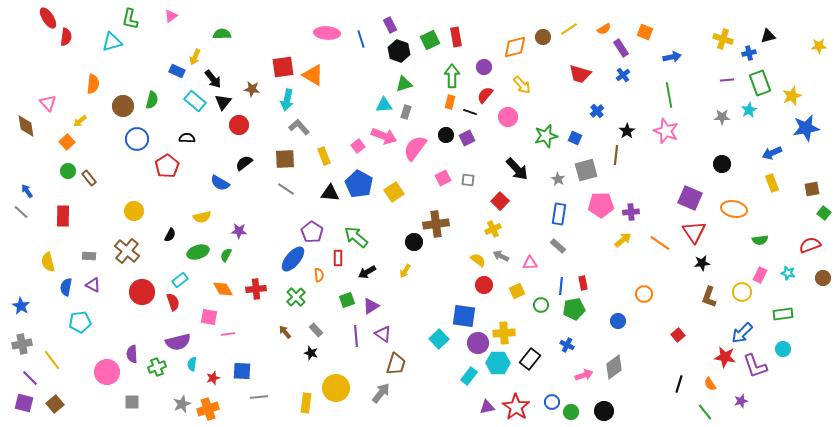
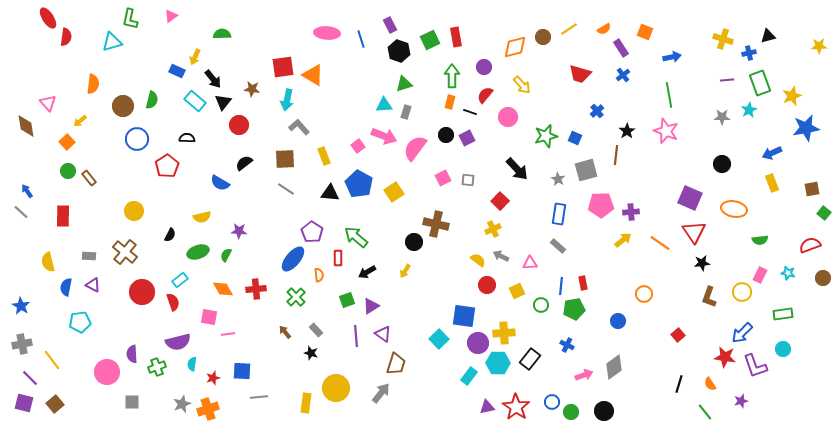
brown cross at (436, 224): rotated 20 degrees clockwise
brown cross at (127, 251): moved 2 px left, 1 px down
red circle at (484, 285): moved 3 px right
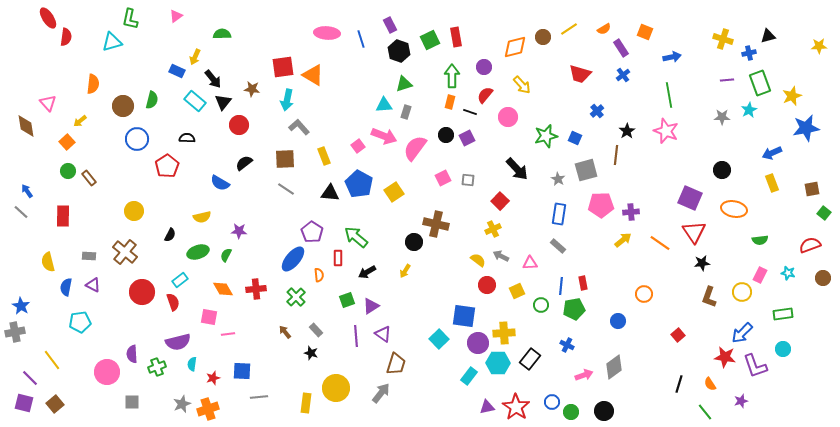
pink triangle at (171, 16): moved 5 px right
black circle at (722, 164): moved 6 px down
gray cross at (22, 344): moved 7 px left, 12 px up
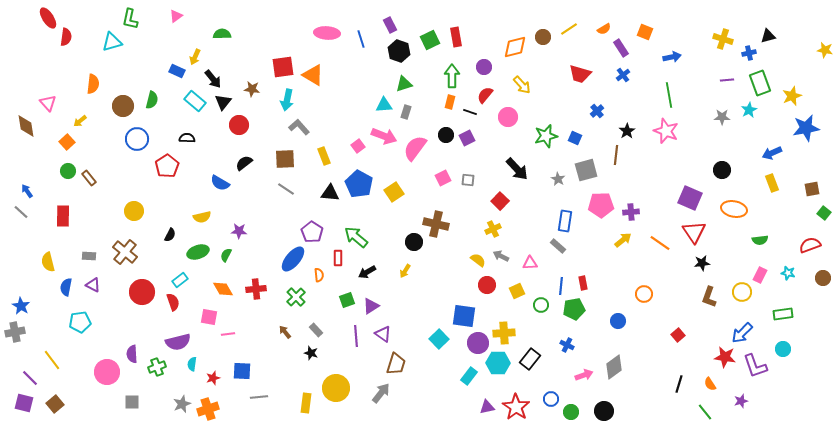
yellow star at (819, 46): moved 6 px right, 4 px down; rotated 14 degrees clockwise
blue rectangle at (559, 214): moved 6 px right, 7 px down
blue circle at (552, 402): moved 1 px left, 3 px up
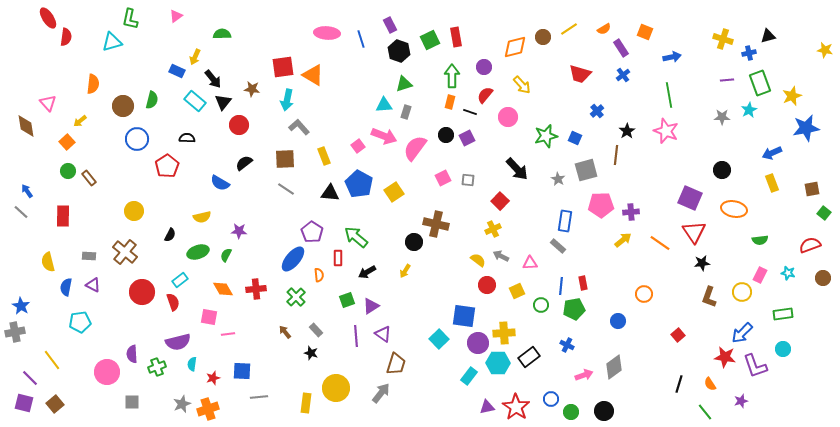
black rectangle at (530, 359): moved 1 px left, 2 px up; rotated 15 degrees clockwise
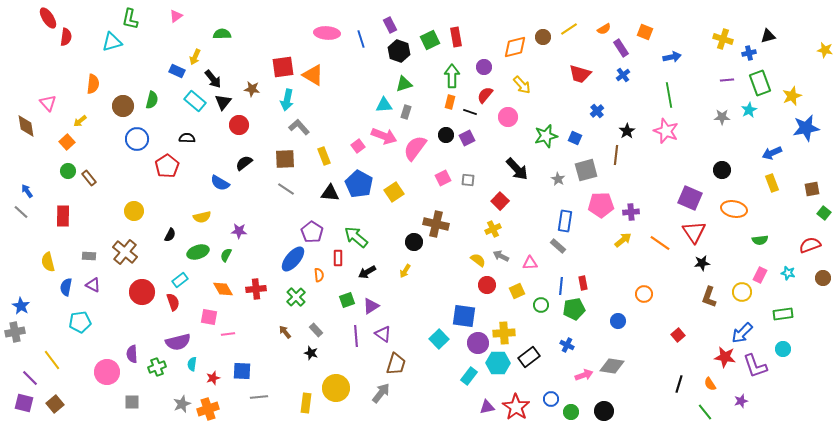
gray diamond at (614, 367): moved 2 px left, 1 px up; rotated 45 degrees clockwise
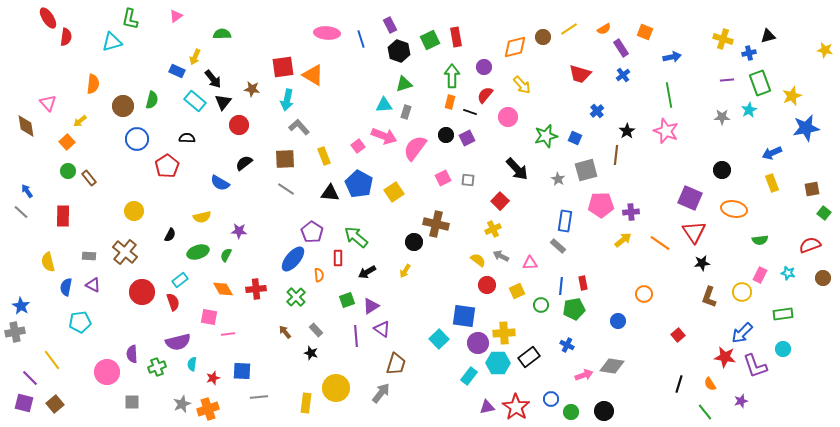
purple triangle at (383, 334): moved 1 px left, 5 px up
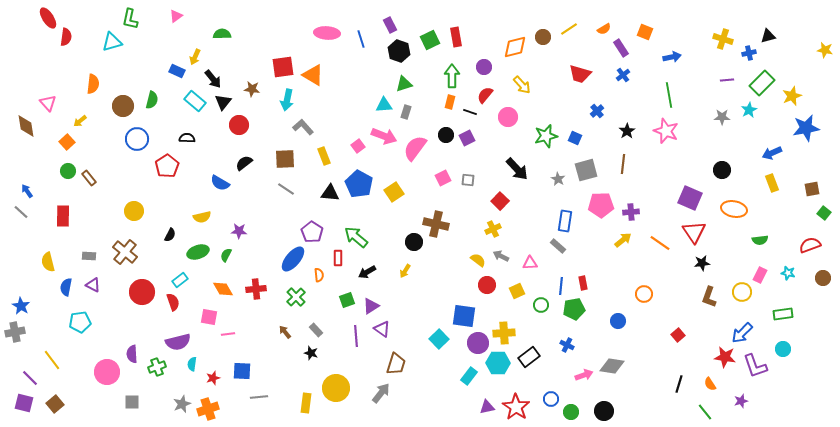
green rectangle at (760, 83): moved 2 px right; rotated 65 degrees clockwise
gray L-shape at (299, 127): moved 4 px right
brown line at (616, 155): moved 7 px right, 9 px down
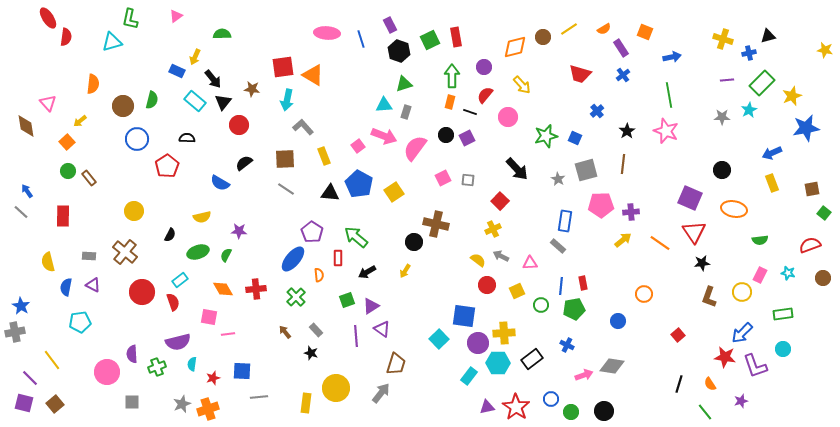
black rectangle at (529, 357): moved 3 px right, 2 px down
